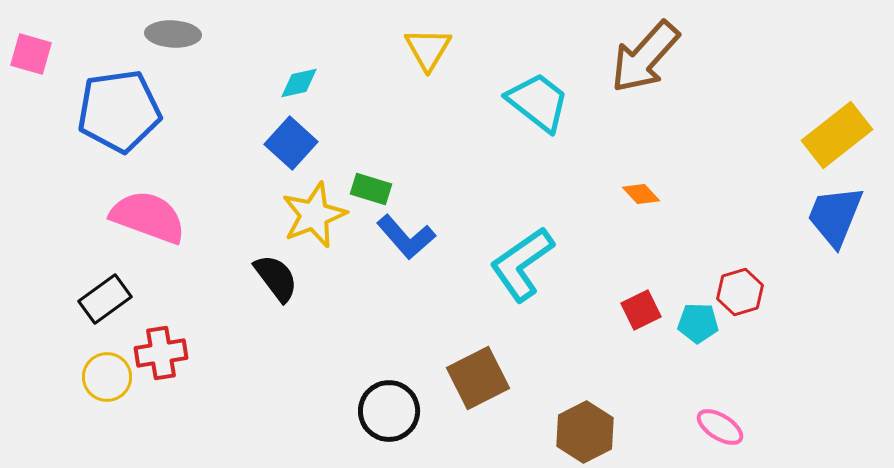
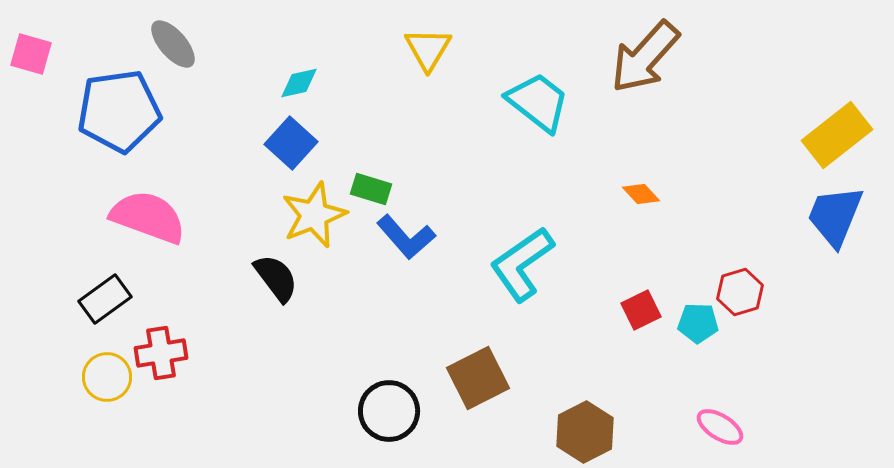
gray ellipse: moved 10 px down; rotated 46 degrees clockwise
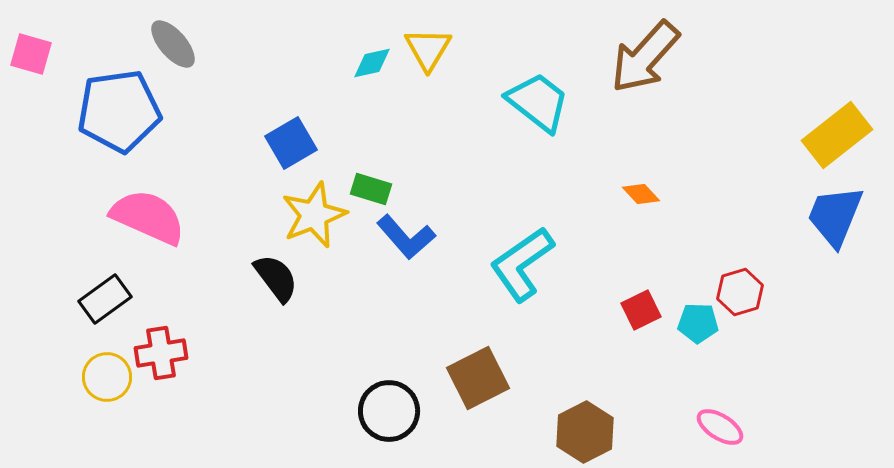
cyan diamond: moved 73 px right, 20 px up
blue square: rotated 18 degrees clockwise
pink semicircle: rotated 4 degrees clockwise
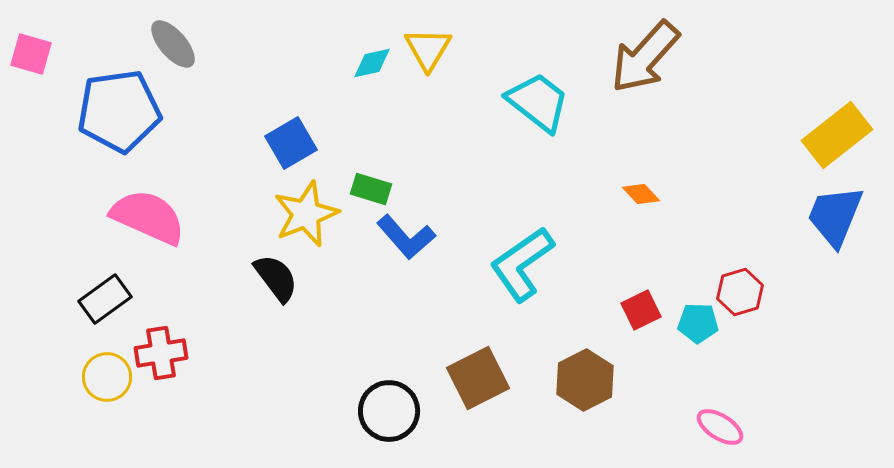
yellow star: moved 8 px left, 1 px up
brown hexagon: moved 52 px up
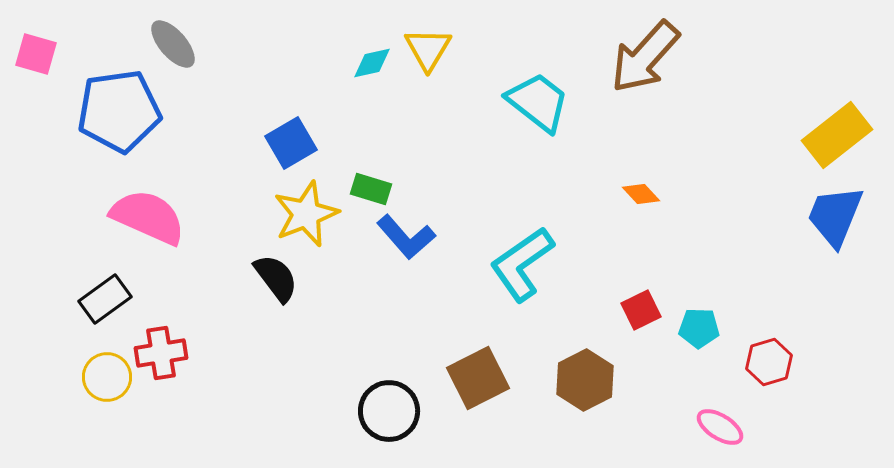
pink square: moved 5 px right
red hexagon: moved 29 px right, 70 px down
cyan pentagon: moved 1 px right, 5 px down
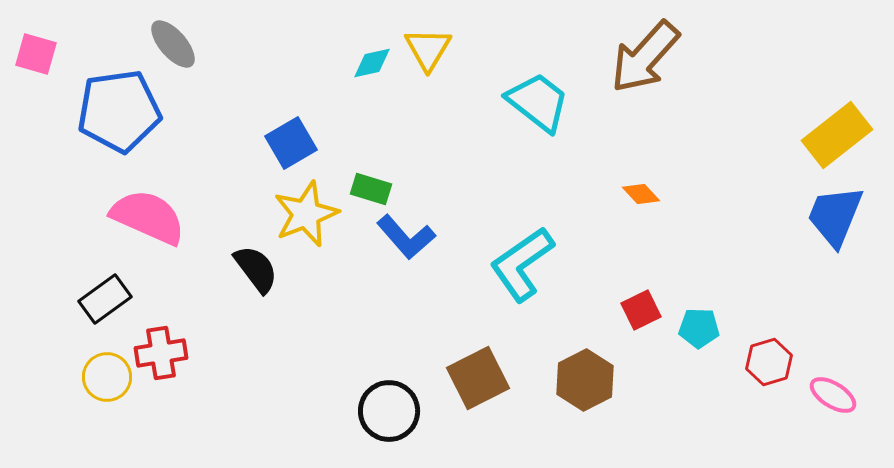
black semicircle: moved 20 px left, 9 px up
pink ellipse: moved 113 px right, 32 px up
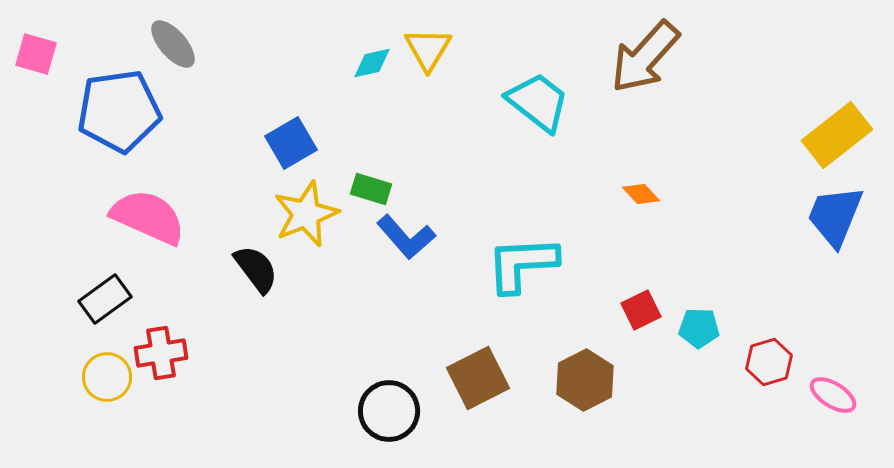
cyan L-shape: rotated 32 degrees clockwise
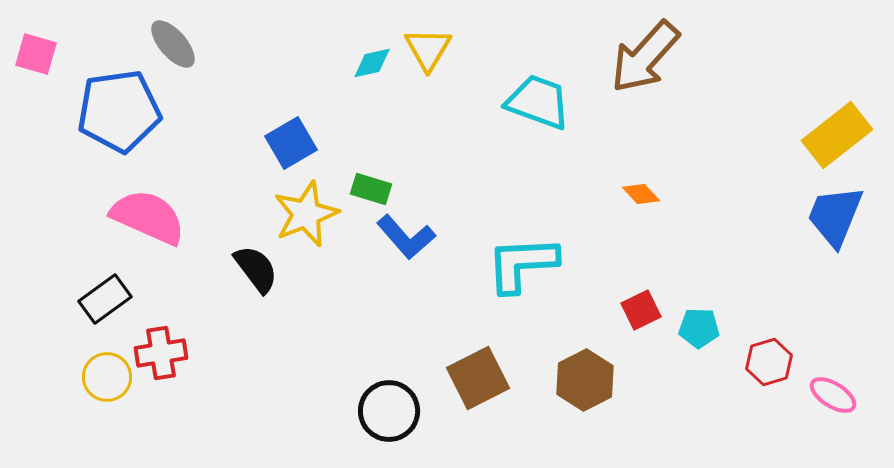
cyan trapezoid: rotated 18 degrees counterclockwise
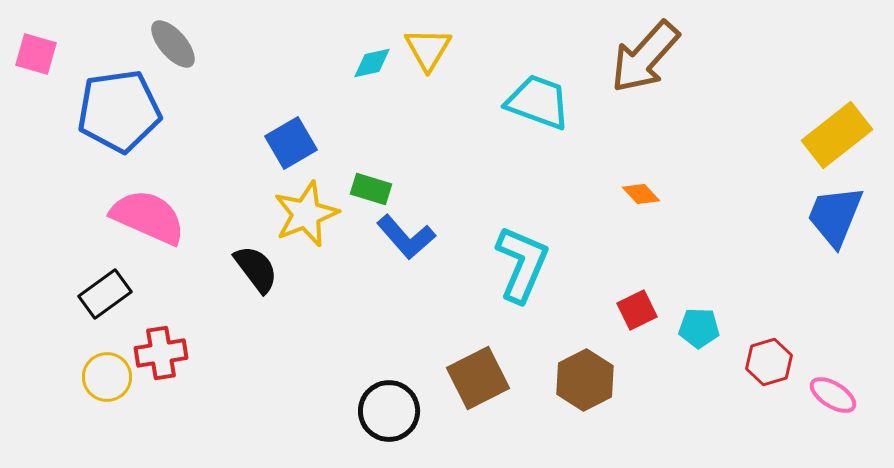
cyan L-shape: rotated 116 degrees clockwise
black rectangle: moved 5 px up
red square: moved 4 px left
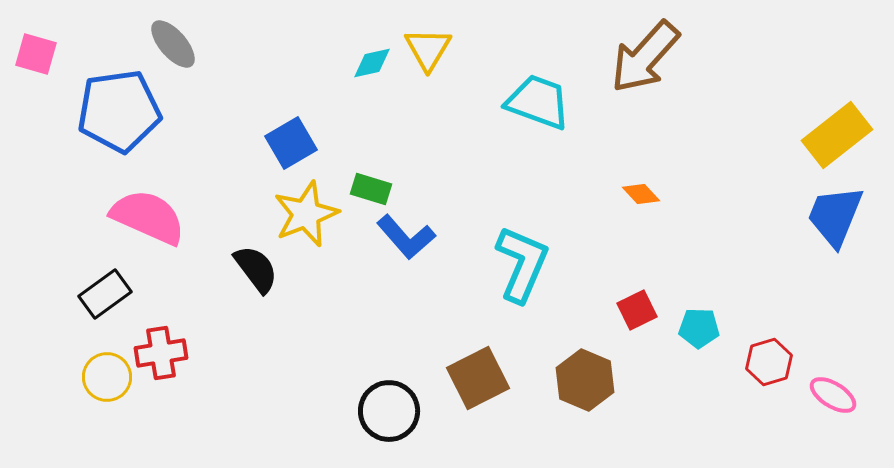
brown hexagon: rotated 10 degrees counterclockwise
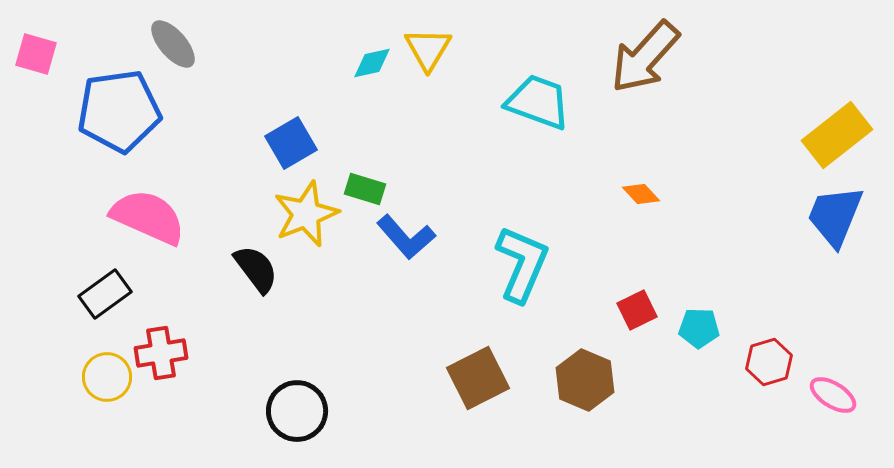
green rectangle: moved 6 px left
black circle: moved 92 px left
